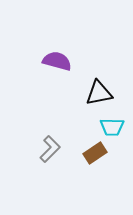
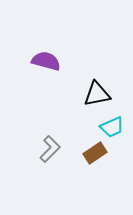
purple semicircle: moved 11 px left
black triangle: moved 2 px left, 1 px down
cyan trapezoid: rotated 25 degrees counterclockwise
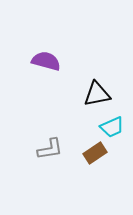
gray L-shape: rotated 36 degrees clockwise
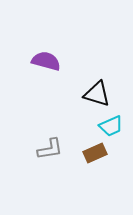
black triangle: rotated 28 degrees clockwise
cyan trapezoid: moved 1 px left, 1 px up
brown rectangle: rotated 10 degrees clockwise
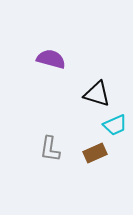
purple semicircle: moved 5 px right, 2 px up
cyan trapezoid: moved 4 px right, 1 px up
gray L-shape: rotated 108 degrees clockwise
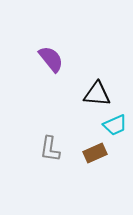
purple semicircle: rotated 36 degrees clockwise
black triangle: rotated 12 degrees counterclockwise
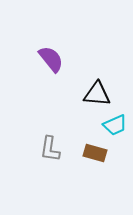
brown rectangle: rotated 40 degrees clockwise
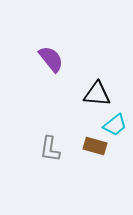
cyan trapezoid: rotated 15 degrees counterclockwise
brown rectangle: moved 7 px up
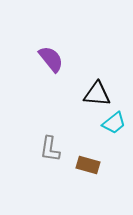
cyan trapezoid: moved 1 px left, 2 px up
brown rectangle: moved 7 px left, 19 px down
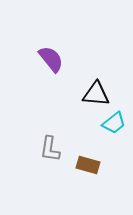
black triangle: moved 1 px left
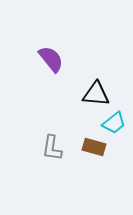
gray L-shape: moved 2 px right, 1 px up
brown rectangle: moved 6 px right, 18 px up
